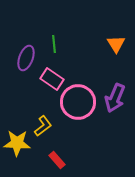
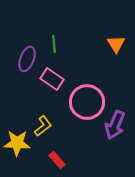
purple ellipse: moved 1 px right, 1 px down
purple arrow: moved 27 px down
pink circle: moved 9 px right
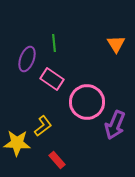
green line: moved 1 px up
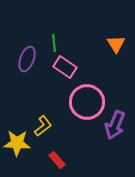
pink rectangle: moved 13 px right, 12 px up
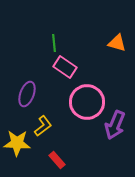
orange triangle: moved 1 px right, 1 px up; rotated 42 degrees counterclockwise
purple ellipse: moved 35 px down
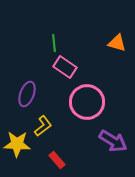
purple arrow: moved 2 px left, 16 px down; rotated 80 degrees counterclockwise
yellow star: moved 1 px down
